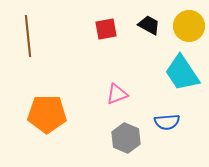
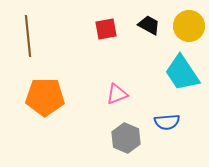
orange pentagon: moved 2 px left, 17 px up
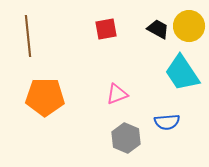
black trapezoid: moved 9 px right, 4 px down
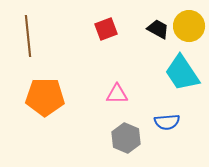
red square: rotated 10 degrees counterclockwise
pink triangle: rotated 20 degrees clockwise
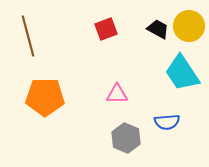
brown line: rotated 9 degrees counterclockwise
